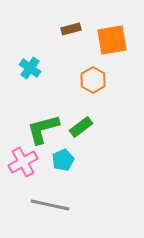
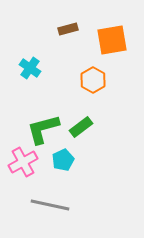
brown rectangle: moved 3 px left
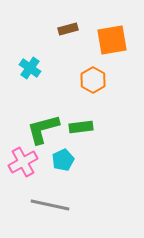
green rectangle: rotated 30 degrees clockwise
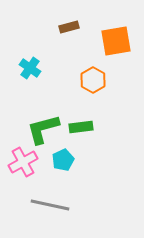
brown rectangle: moved 1 px right, 2 px up
orange square: moved 4 px right, 1 px down
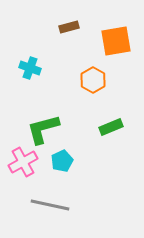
cyan cross: rotated 15 degrees counterclockwise
green rectangle: moved 30 px right; rotated 15 degrees counterclockwise
cyan pentagon: moved 1 px left, 1 px down
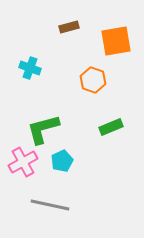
orange hexagon: rotated 10 degrees counterclockwise
